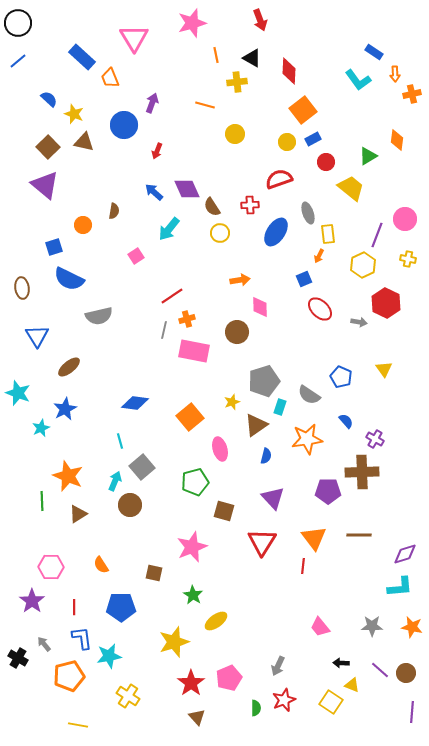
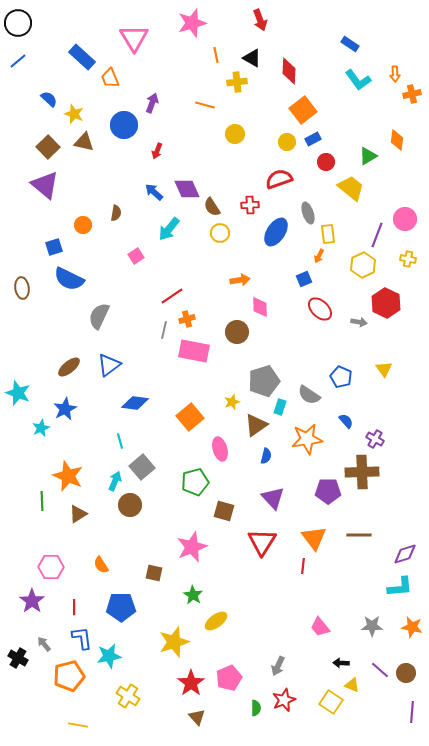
blue rectangle at (374, 52): moved 24 px left, 8 px up
brown semicircle at (114, 211): moved 2 px right, 2 px down
gray semicircle at (99, 316): rotated 128 degrees clockwise
blue triangle at (37, 336): moved 72 px right, 29 px down; rotated 25 degrees clockwise
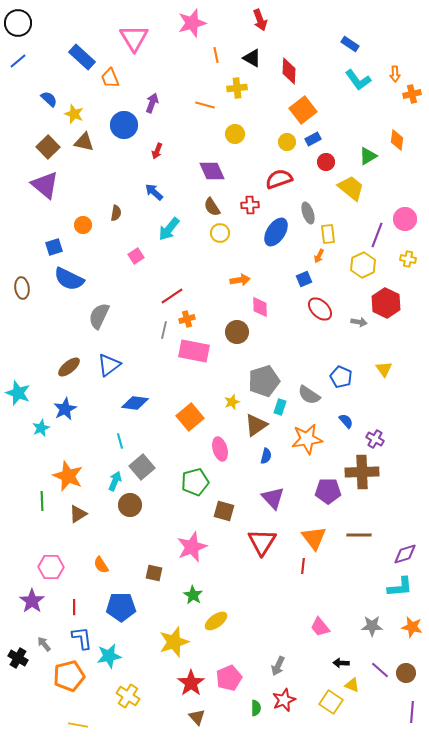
yellow cross at (237, 82): moved 6 px down
purple diamond at (187, 189): moved 25 px right, 18 px up
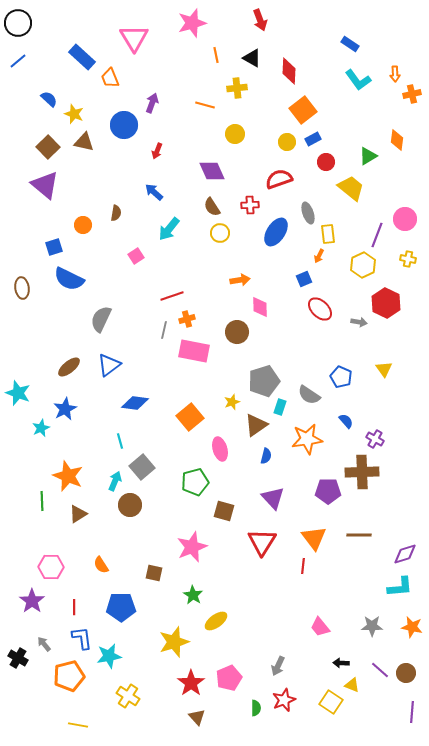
red line at (172, 296): rotated 15 degrees clockwise
gray semicircle at (99, 316): moved 2 px right, 3 px down
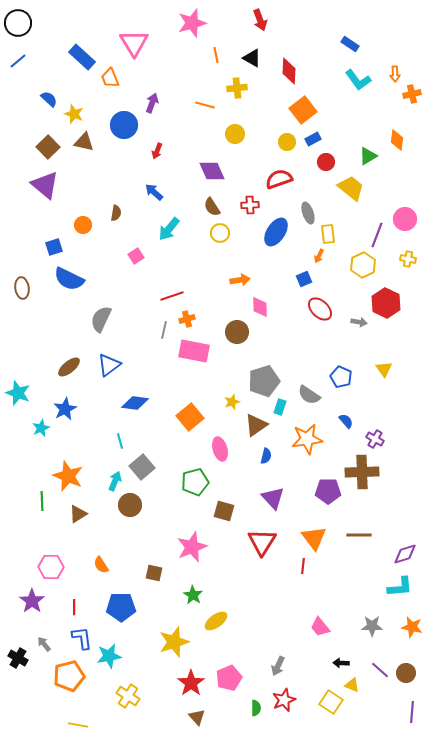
pink triangle at (134, 38): moved 5 px down
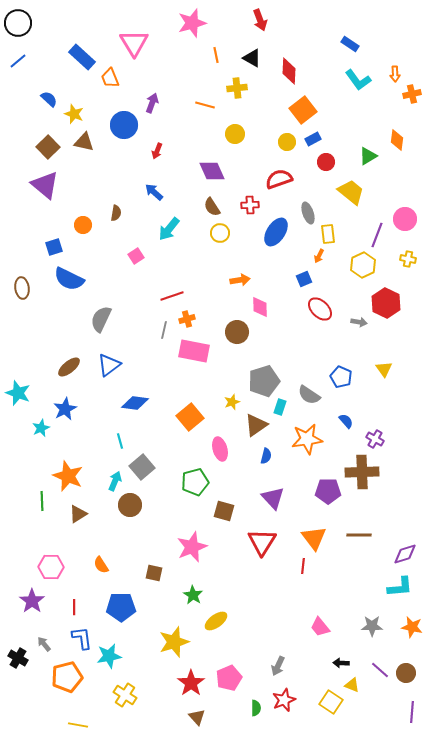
yellow trapezoid at (351, 188): moved 4 px down
orange pentagon at (69, 676): moved 2 px left, 1 px down
yellow cross at (128, 696): moved 3 px left, 1 px up
